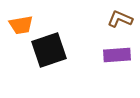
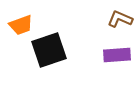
orange trapezoid: rotated 10 degrees counterclockwise
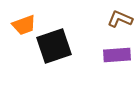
orange trapezoid: moved 3 px right
black square: moved 5 px right, 4 px up
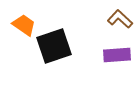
brown L-shape: rotated 20 degrees clockwise
orange trapezoid: rotated 125 degrees counterclockwise
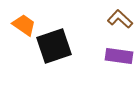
purple rectangle: moved 2 px right, 1 px down; rotated 12 degrees clockwise
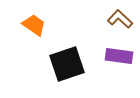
orange trapezoid: moved 10 px right
black square: moved 13 px right, 18 px down
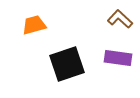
orange trapezoid: rotated 50 degrees counterclockwise
purple rectangle: moved 1 px left, 2 px down
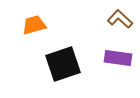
black square: moved 4 px left
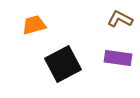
brown L-shape: rotated 15 degrees counterclockwise
black square: rotated 9 degrees counterclockwise
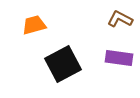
purple rectangle: moved 1 px right
